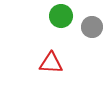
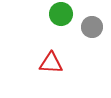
green circle: moved 2 px up
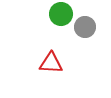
gray circle: moved 7 px left
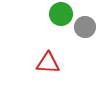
red triangle: moved 3 px left
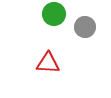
green circle: moved 7 px left
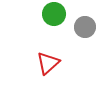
red triangle: rotated 45 degrees counterclockwise
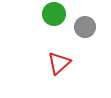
red triangle: moved 11 px right
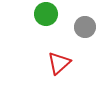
green circle: moved 8 px left
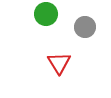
red triangle: rotated 20 degrees counterclockwise
